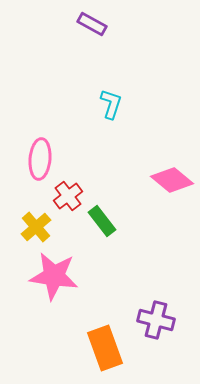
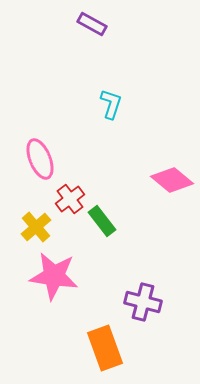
pink ellipse: rotated 27 degrees counterclockwise
red cross: moved 2 px right, 3 px down
purple cross: moved 13 px left, 18 px up
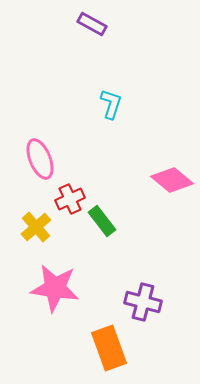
red cross: rotated 12 degrees clockwise
pink star: moved 1 px right, 12 px down
orange rectangle: moved 4 px right
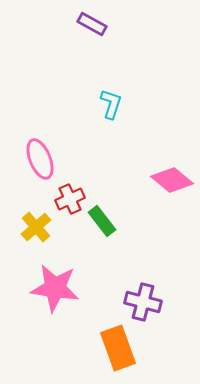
orange rectangle: moved 9 px right
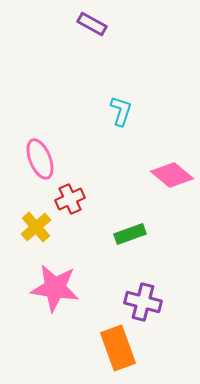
cyan L-shape: moved 10 px right, 7 px down
pink diamond: moved 5 px up
green rectangle: moved 28 px right, 13 px down; rotated 72 degrees counterclockwise
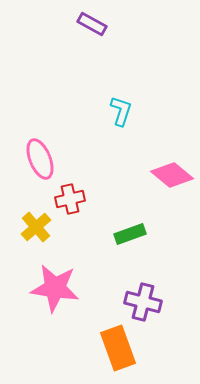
red cross: rotated 12 degrees clockwise
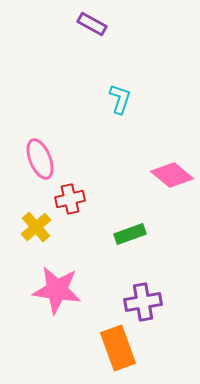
cyan L-shape: moved 1 px left, 12 px up
pink star: moved 2 px right, 2 px down
purple cross: rotated 24 degrees counterclockwise
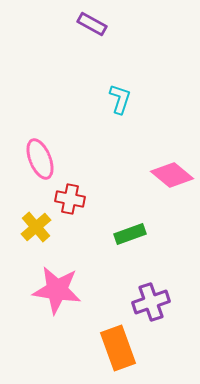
red cross: rotated 24 degrees clockwise
purple cross: moved 8 px right; rotated 9 degrees counterclockwise
